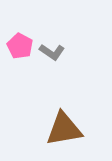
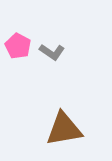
pink pentagon: moved 2 px left
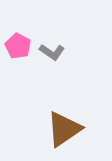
brown triangle: rotated 24 degrees counterclockwise
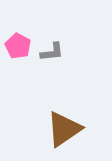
gray L-shape: rotated 40 degrees counterclockwise
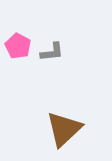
brown triangle: rotated 9 degrees counterclockwise
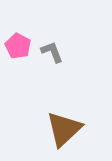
gray L-shape: rotated 105 degrees counterclockwise
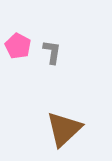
gray L-shape: rotated 30 degrees clockwise
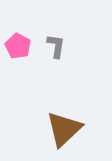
gray L-shape: moved 4 px right, 6 px up
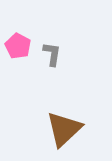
gray L-shape: moved 4 px left, 8 px down
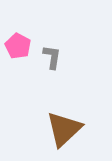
gray L-shape: moved 3 px down
